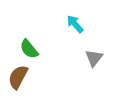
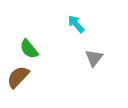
cyan arrow: moved 1 px right
brown semicircle: rotated 15 degrees clockwise
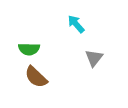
green semicircle: rotated 50 degrees counterclockwise
brown semicircle: moved 18 px right; rotated 90 degrees counterclockwise
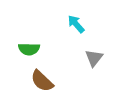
brown semicircle: moved 6 px right, 4 px down
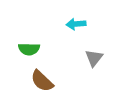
cyan arrow: rotated 54 degrees counterclockwise
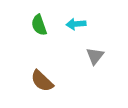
green semicircle: moved 10 px right, 24 px up; rotated 70 degrees clockwise
gray triangle: moved 1 px right, 2 px up
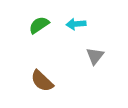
green semicircle: rotated 75 degrees clockwise
